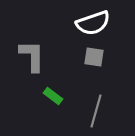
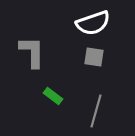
gray L-shape: moved 4 px up
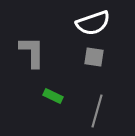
green rectangle: rotated 12 degrees counterclockwise
gray line: moved 1 px right
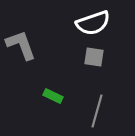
gray L-shape: moved 11 px left, 7 px up; rotated 20 degrees counterclockwise
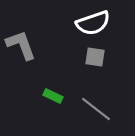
gray square: moved 1 px right
gray line: moved 1 px left, 2 px up; rotated 68 degrees counterclockwise
